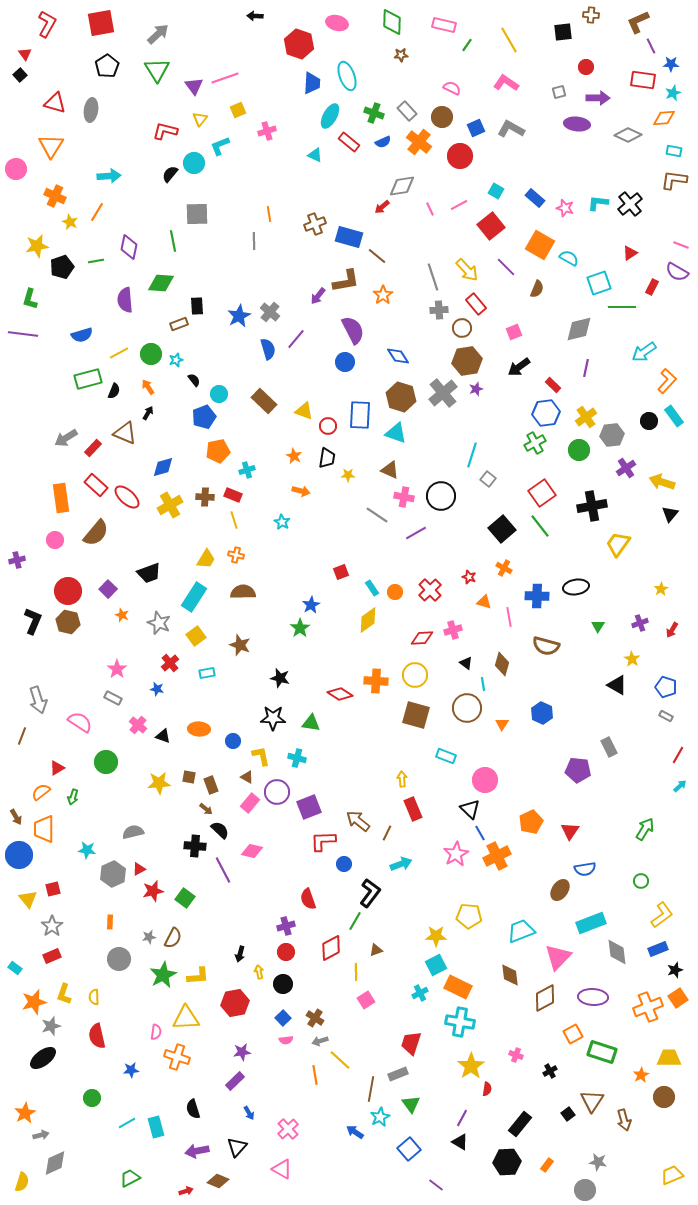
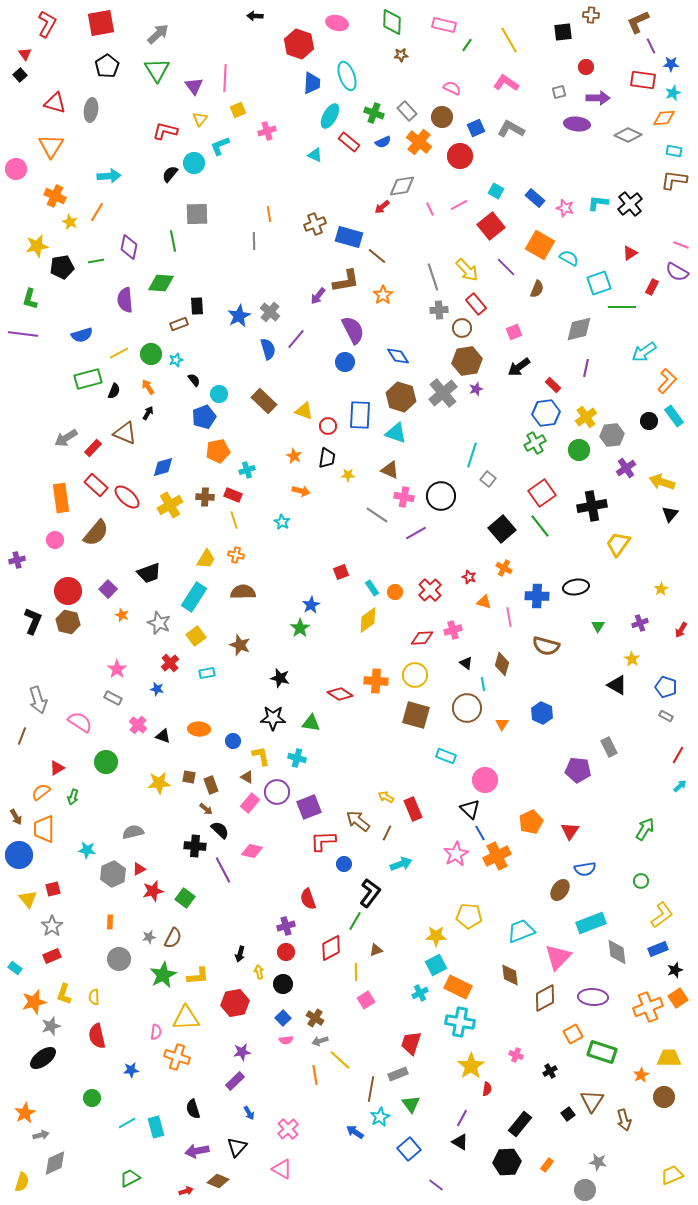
pink line at (225, 78): rotated 68 degrees counterclockwise
black pentagon at (62, 267): rotated 10 degrees clockwise
red arrow at (672, 630): moved 9 px right
yellow arrow at (402, 779): moved 16 px left, 18 px down; rotated 56 degrees counterclockwise
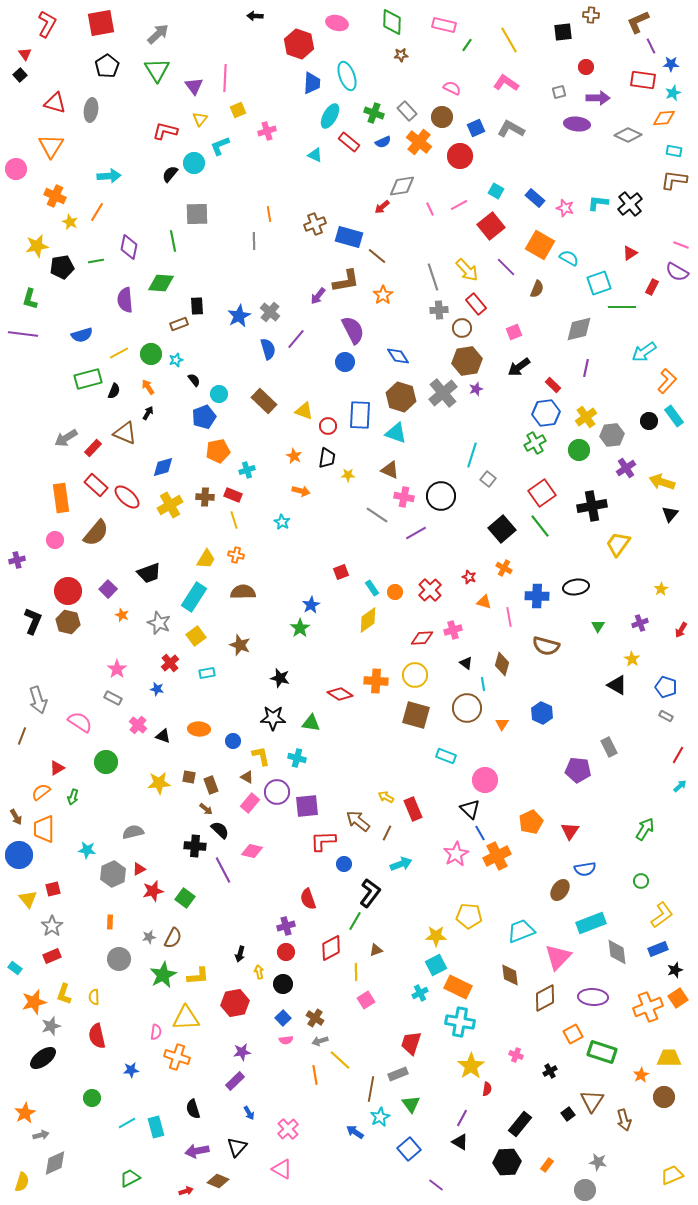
purple square at (309, 807): moved 2 px left, 1 px up; rotated 15 degrees clockwise
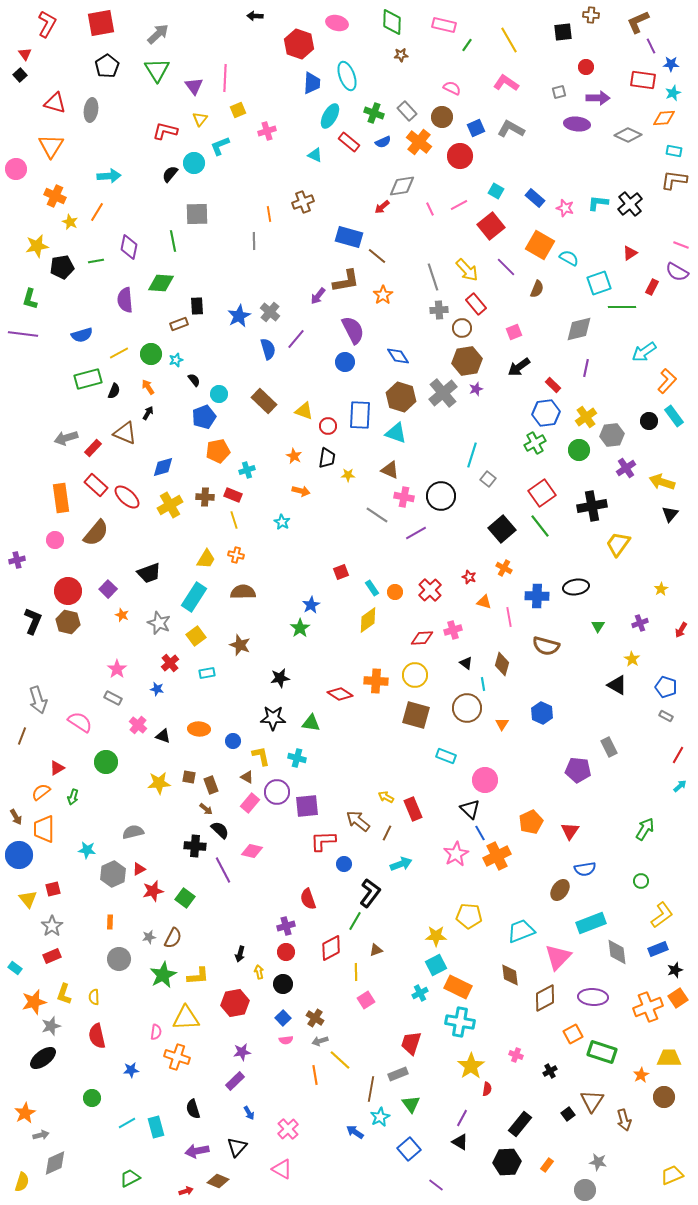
brown cross at (315, 224): moved 12 px left, 22 px up
gray arrow at (66, 438): rotated 15 degrees clockwise
black star at (280, 678): rotated 24 degrees counterclockwise
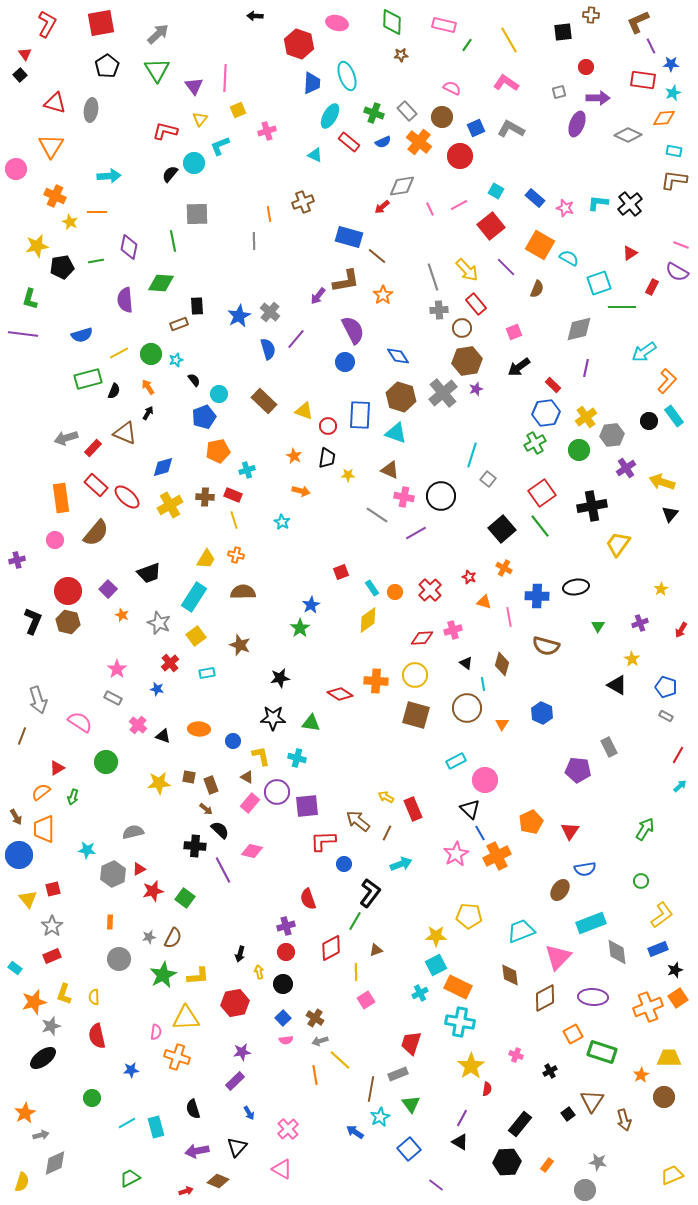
purple ellipse at (577, 124): rotated 75 degrees counterclockwise
orange line at (97, 212): rotated 60 degrees clockwise
cyan rectangle at (446, 756): moved 10 px right, 5 px down; rotated 48 degrees counterclockwise
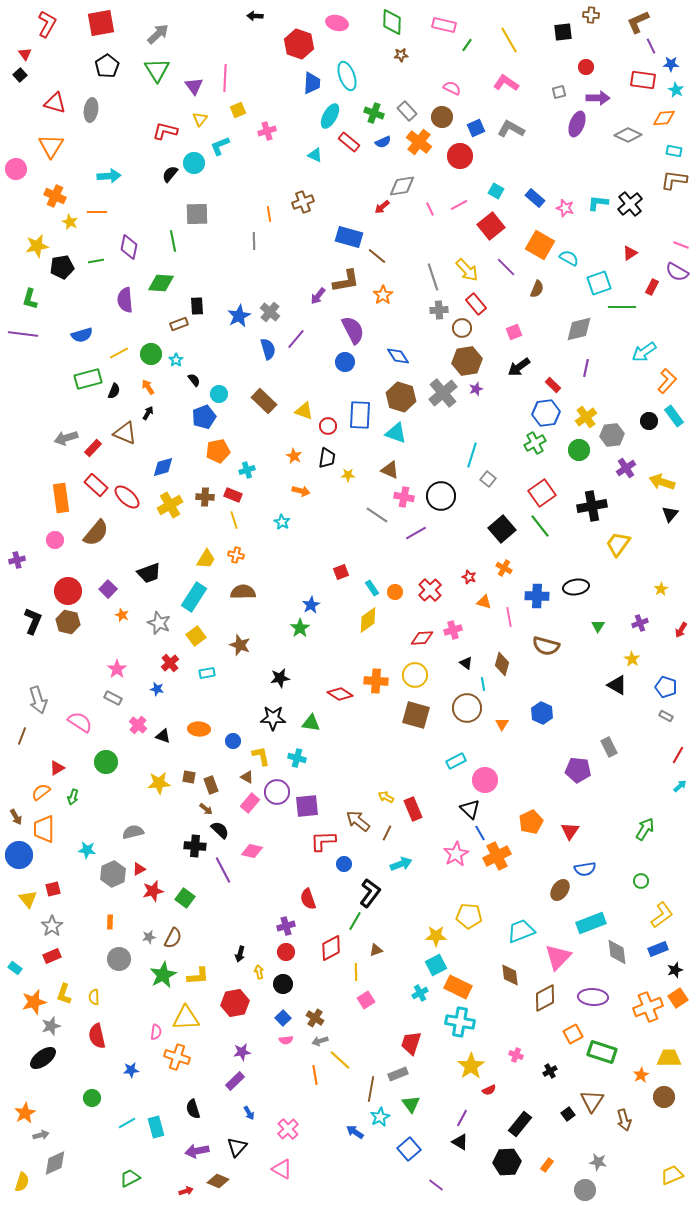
cyan star at (673, 93): moved 3 px right, 3 px up; rotated 21 degrees counterclockwise
cyan star at (176, 360): rotated 16 degrees counterclockwise
red semicircle at (487, 1089): moved 2 px right, 1 px down; rotated 56 degrees clockwise
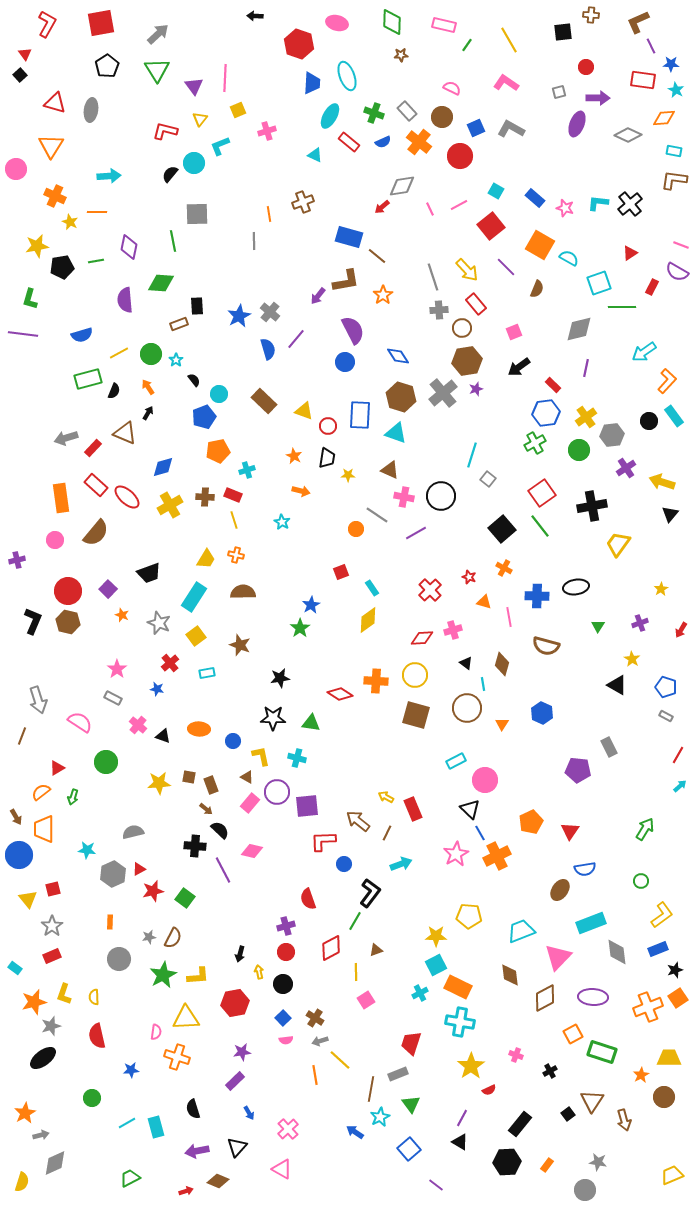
orange circle at (395, 592): moved 39 px left, 63 px up
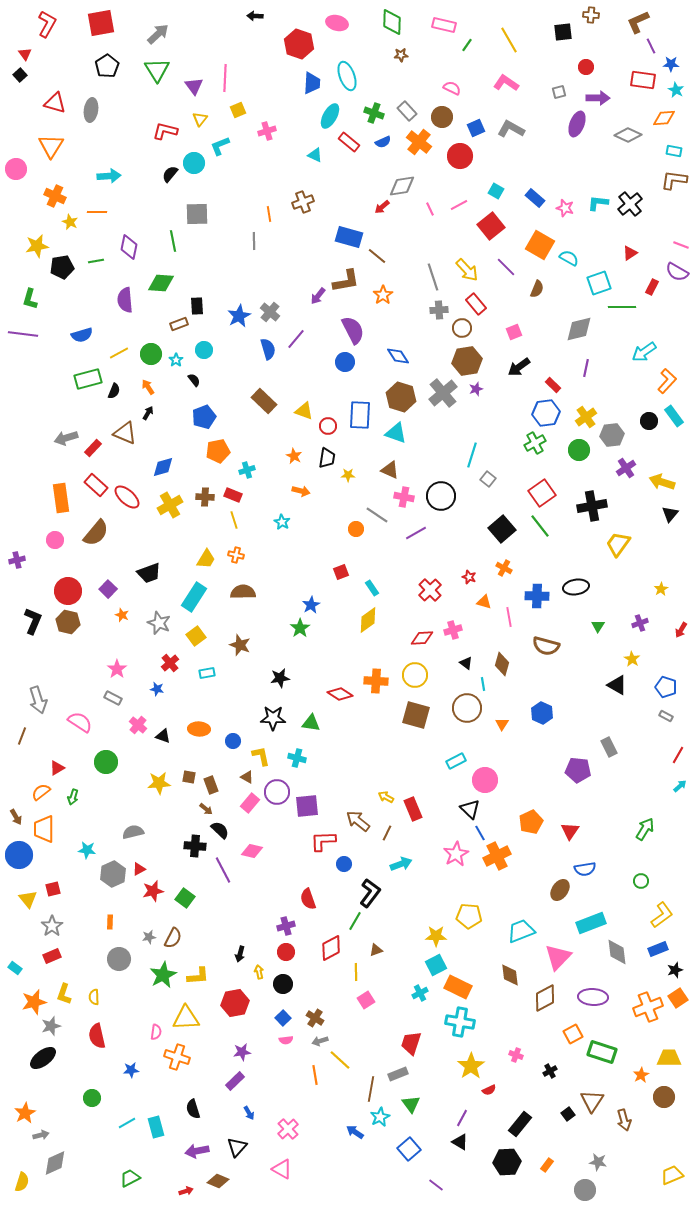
cyan circle at (219, 394): moved 15 px left, 44 px up
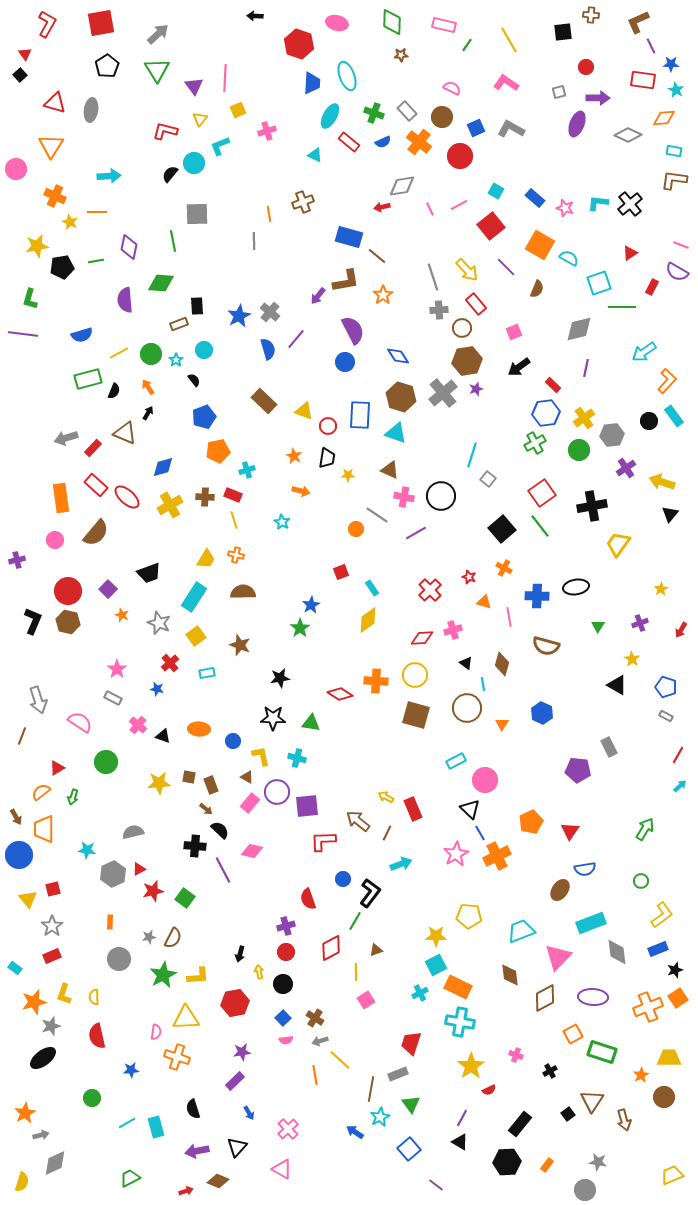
red arrow at (382, 207): rotated 28 degrees clockwise
yellow cross at (586, 417): moved 2 px left, 1 px down
blue circle at (344, 864): moved 1 px left, 15 px down
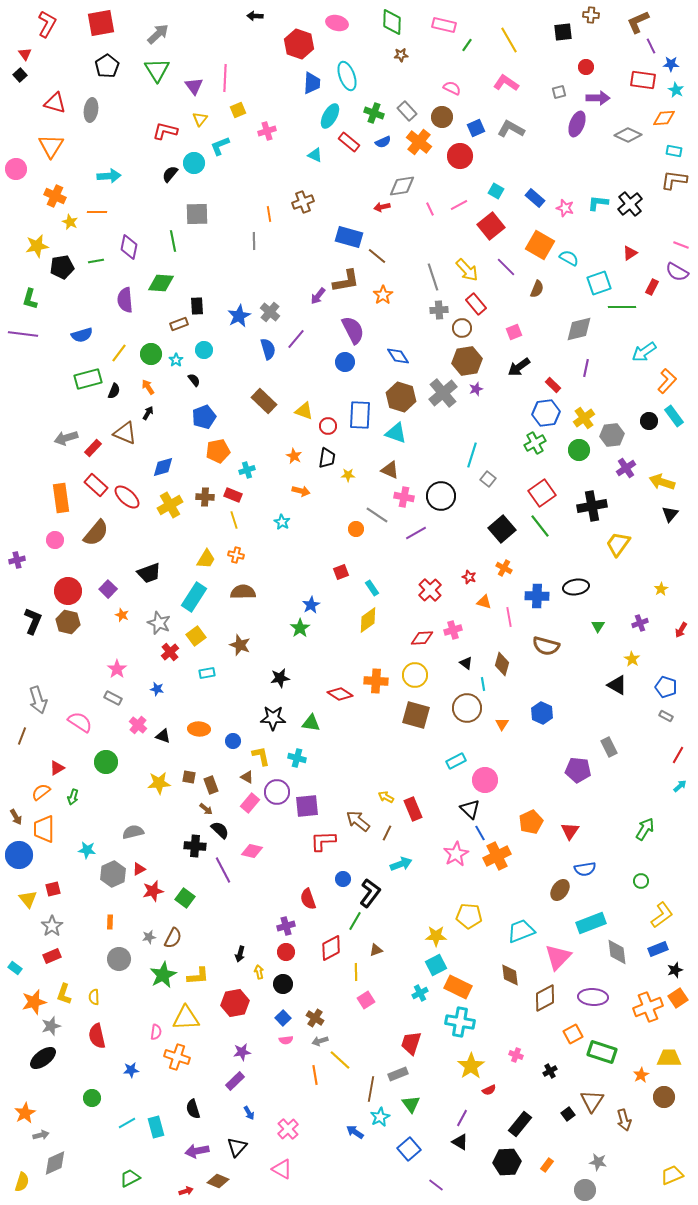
yellow line at (119, 353): rotated 24 degrees counterclockwise
red cross at (170, 663): moved 11 px up
